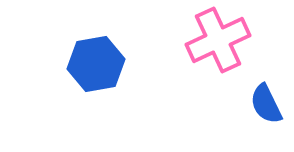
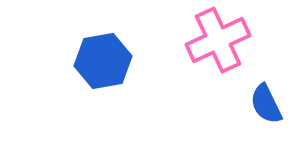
blue hexagon: moved 7 px right, 3 px up
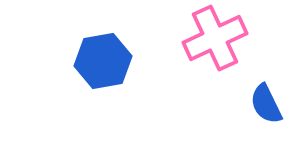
pink cross: moved 3 px left, 2 px up
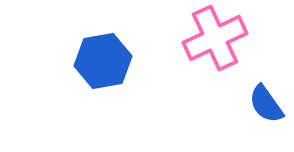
blue semicircle: rotated 9 degrees counterclockwise
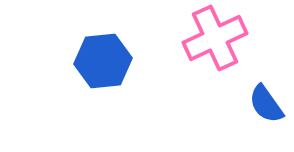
blue hexagon: rotated 4 degrees clockwise
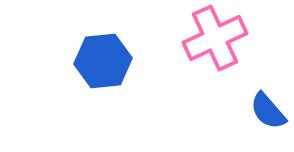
blue semicircle: moved 2 px right, 7 px down; rotated 6 degrees counterclockwise
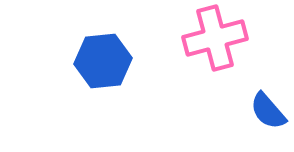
pink cross: rotated 10 degrees clockwise
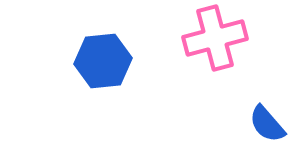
blue semicircle: moved 1 px left, 13 px down
